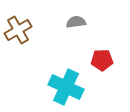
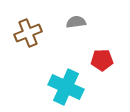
brown cross: moved 10 px right, 3 px down; rotated 8 degrees clockwise
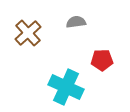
brown cross: rotated 20 degrees counterclockwise
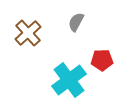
gray semicircle: rotated 54 degrees counterclockwise
cyan cross: moved 3 px right, 7 px up; rotated 28 degrees clockwise
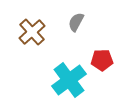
brown cross: moved 4 px right, 1 px up
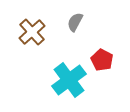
gray semicircle: moved 1 px left
red pentagon: rotated 30 degrees clockwise
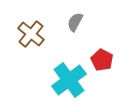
brown cross: moved 1 px left, 2 px down; rotated 8 degrees counterclockwise
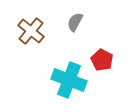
brown cross: moved 3 px up
cyan cross: rotated 32 degrees counterclockwise
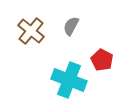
gray semicircle: moved 4 px left, 4 px down
